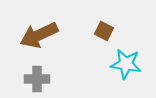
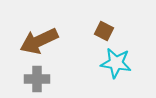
brown arrow: moved 6 px down
cyan star: moved 10 px left, 1 px up
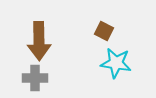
brown arrow: rotated 66 degrees counterclockwise
gray cross: moved 2 px left, 1 px up
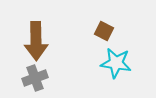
brown arrow: moved 3 px left
gray cross: rotated 20 degrees counterclockwise
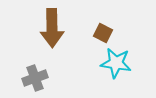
brown square: moved 1 px left, 2 px down
brown arrow: moved 16 px right, 13 px up
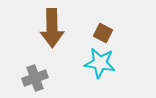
cyan star: moved 16 px left
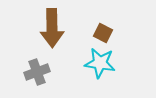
gray cross: moved 2 px right, 6 px up
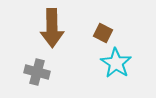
cyan star: moved 16 px right; rotated 24 degrees clockwise
gray cross: rotated 35 degrees clockwise
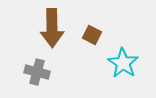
brown square: moved 11 px left, 2 px down
cyan star: moved 7 px right
